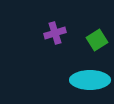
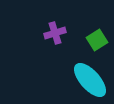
cyan ellipse: rotated 48 degrees clockwise
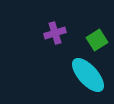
cyan ellipse: moved 2 px left, 5 px up
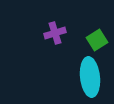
cyan ellipse: moved 2 px right, 2 px down; rotated 36 degrees clockwise
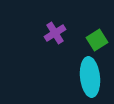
purple cross: rotated 15 degrees counterclockwise
